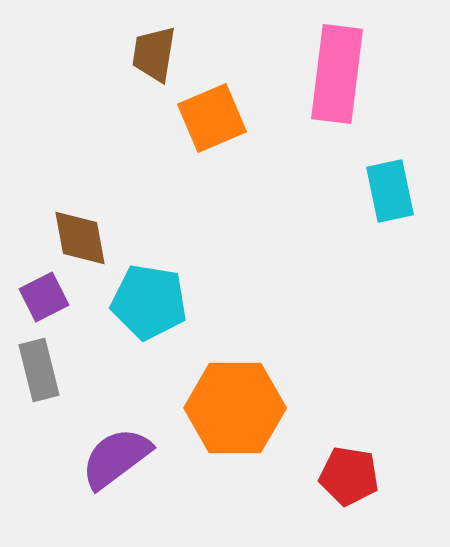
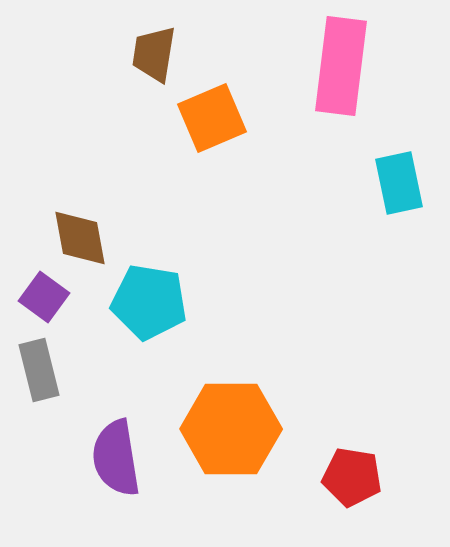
pink rectangle: moved 4 px right, 8 px up
cyan rectangle: moved 9 px right, 8 px up
purple square: rotated 27 degrees counterclockwise
orange hexagon: moved 4 px left, 21 px down
purple semicircle: rotated 62 degrees counterclockwise
red pentagon: moved 3 px right, 1 px down
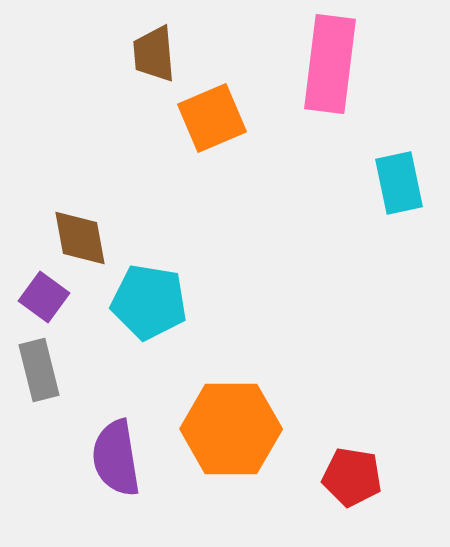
brown trapezoid: rotated 14 degrees counterclockwise
pink rectangle: moved 11 px left, 2 px up
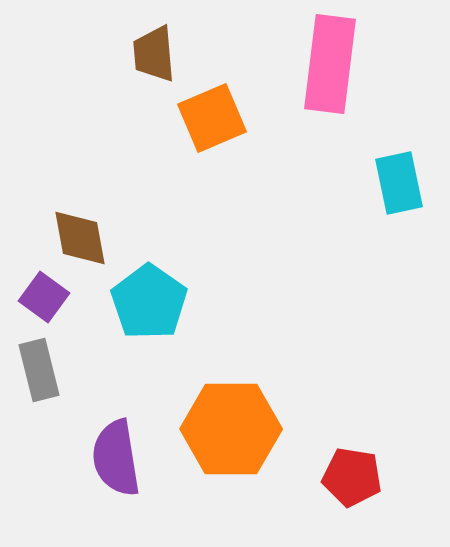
cyan pentagon: rotated 26 degrees clockwise
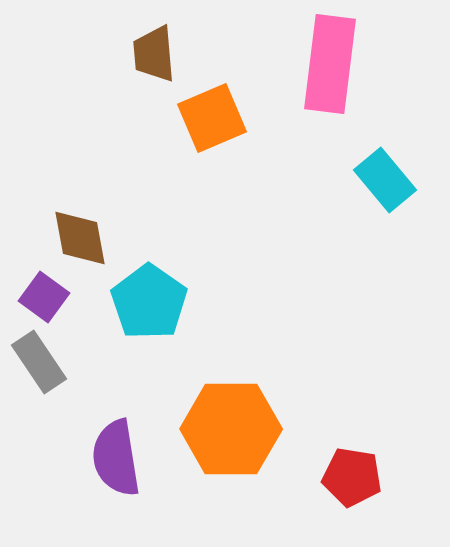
cyan rectangle: moved 14 px left, 3 px up; rotated 28 degrees counterclockwise
gray rectangle: moved 8 px up; rotated 20 degrees counterclockwise
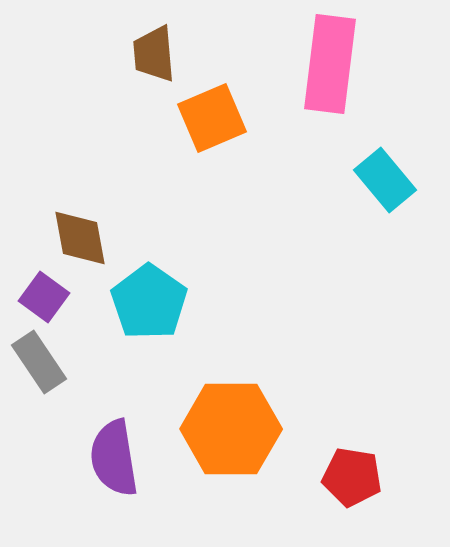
purple semicircle: moved 2 px left
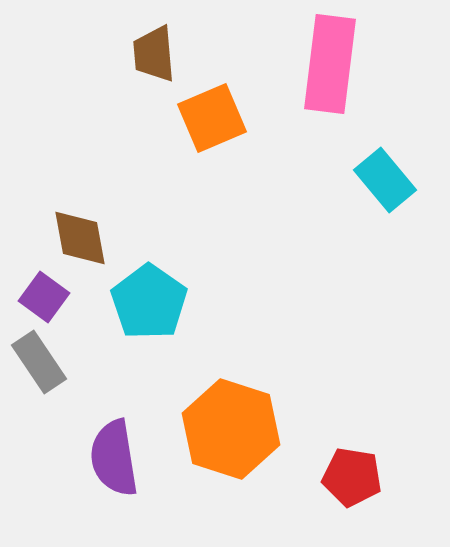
orange hexagon: rotated 18 degrees clockwise
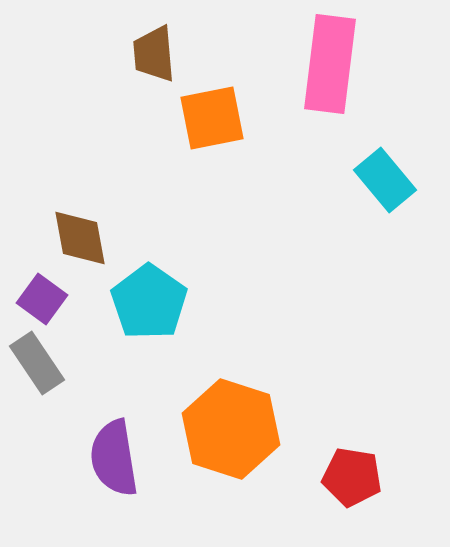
orange square: rotated 12 degrees clockwise
purple square: moved 2 px left, 2 px down
gray rectangle: moved 2 px left, 1 px down
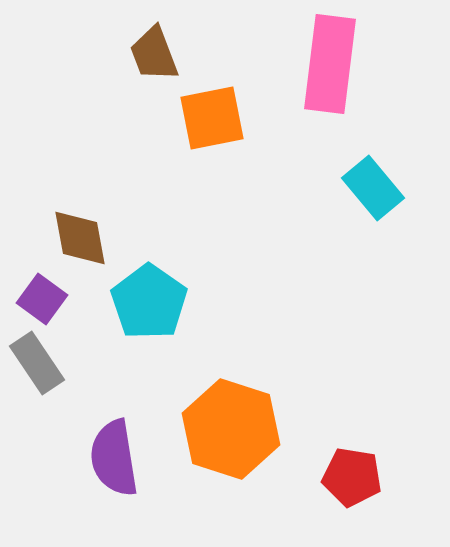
brown trapezoid: rotated 16 degrees counterclockwise
cyan rectangle: moved 12 px left, 8 px down
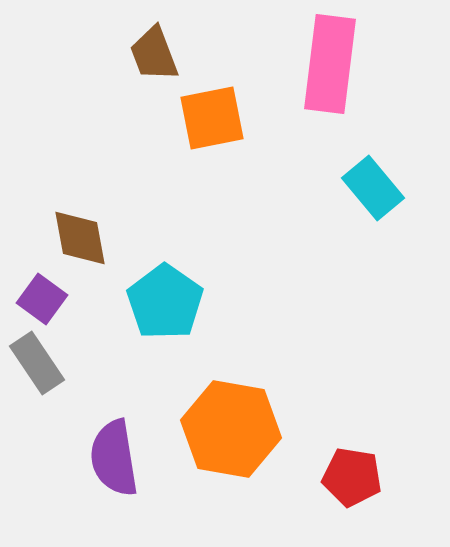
cyan pentagon: moved 16 px right
orange hexagon: rotated 8 degrees counterclockwise
